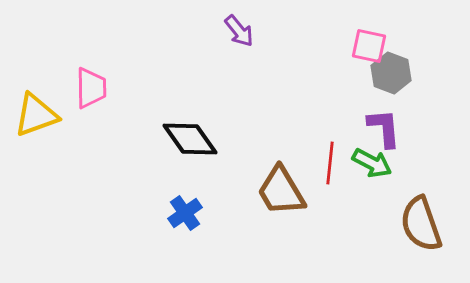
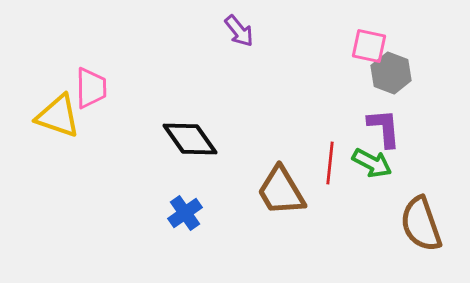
yellow triangle: moved 22 px right, 1 px down; rotated 39 degrees clockwise
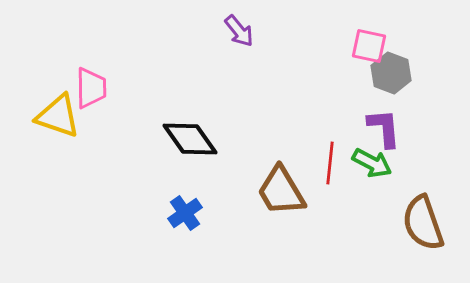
brown semicircle: moved 2 px right, 1 px up
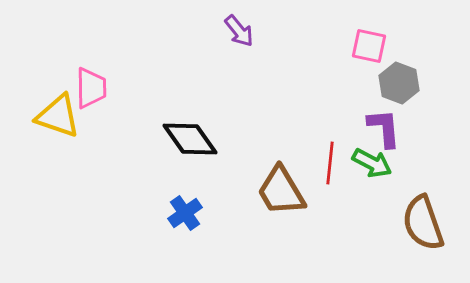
gray hexagon: moved 8 px right, 10 px down
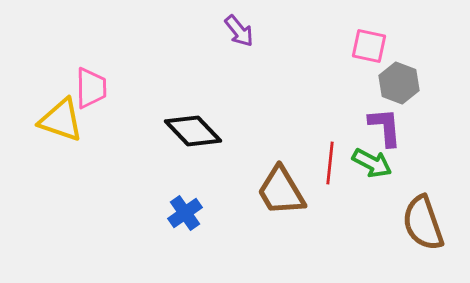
yellow triangle: moved 3 px right, 4 px down
purple L-shape: moved 1 px right, 1 px up
black diamond: moved 3 px right, 8 px up; rotated 8 degrees counterclockwise
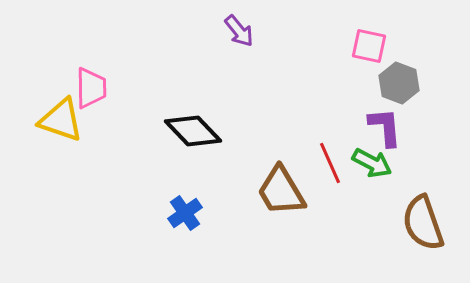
red line: rotated 30 degrees counterclockwise
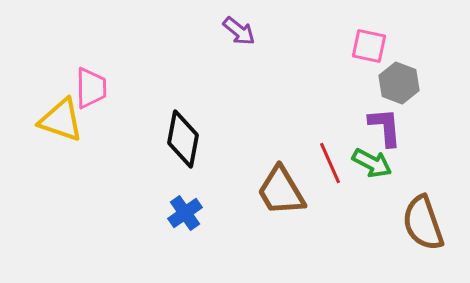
purple arrow: rotated 12 degrees counterclockwise
black diamond: moved 10 px left, 8 px down; rotated 54 degrees clockwise
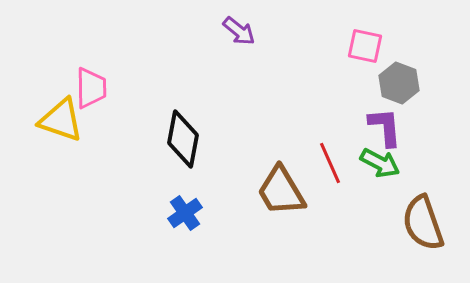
pink square: moved 4 px left
green arrow: moved 8 px right
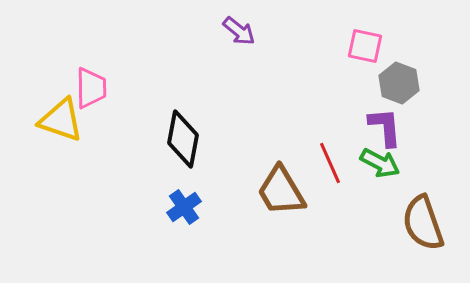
blue cross: moved 1 px left, 6 px up
